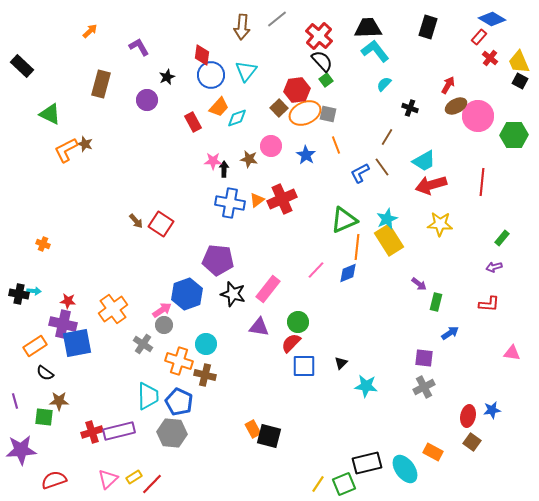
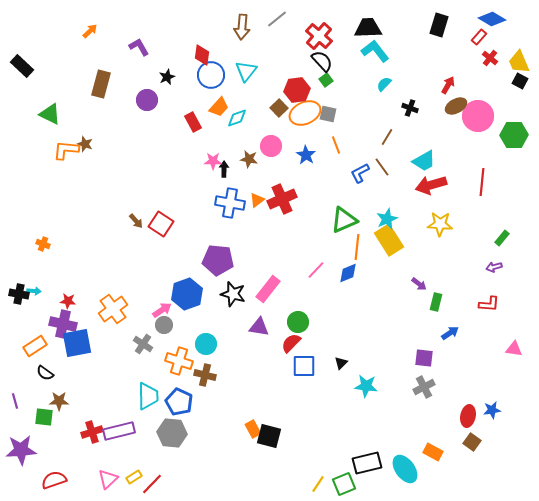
black rectangle at (428, 27): moved 11 px right, 2 px up
orange L-shape at (66, 150): rotated 32 degrees clockwise
pink triangle at (512, 353): moved 2 px right, 4 px up
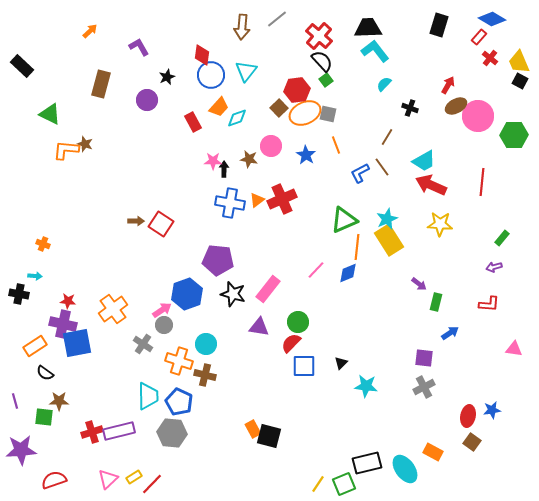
red arrow at (431, 185): rotated 40 degrees clockwise
brown arrow at (136, 221): rotated 49 degrees counterclockwise
cyan arrow at (34, 291): moved 1 px right, 15 px up
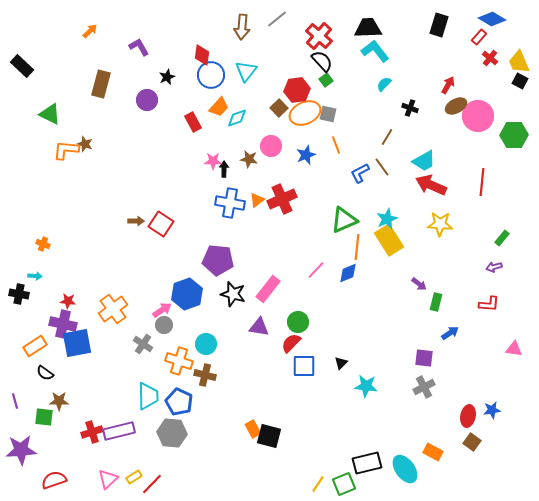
blue star at (306, 155): rotated 18 degrees clockwise
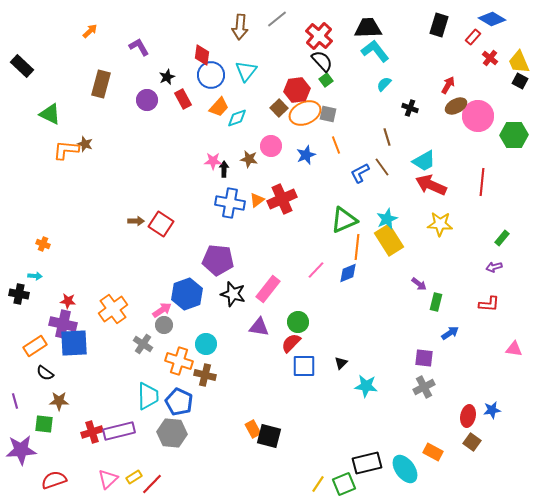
brown arrow at (242, 27): moved 2 px left
red rectangle at (479, 37): moved 6 px left
red rectangle at (193, 122): moved 10 px left, 23 px up
brown line at (387, 137): rotated 48 degrees counterclockwise
blue square at (77, 343): moved 3 px left; rotated 8 degrees clockwise
green square at (44, 417): moved 7 px down
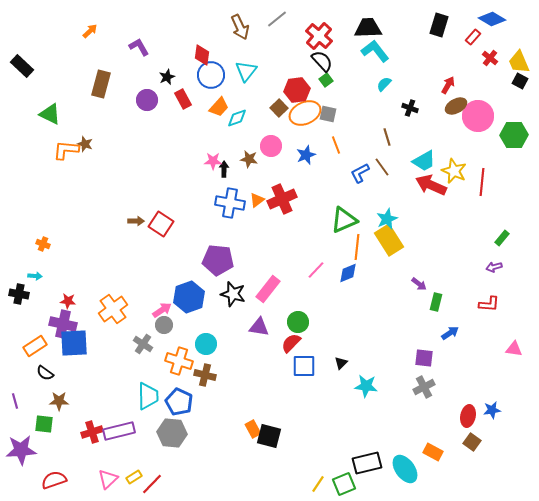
brown arrow at (240, 27): rotated 30 degrees counterclockwise
yellow star at (440, 224): moved 14 px right, 53 px up; rotated 20 degrees clockwise
blue hexagon at (187, 294): moved 2 px right, 3 px down
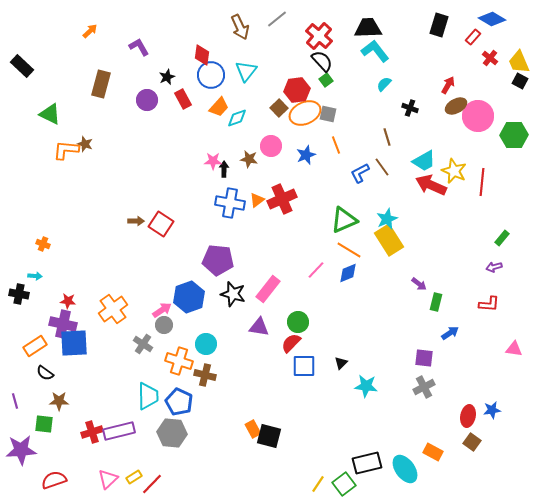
orange line at (357, 247): moved 8 px left, 3 px down; rotated 65 degrees counterclockwise
green square at (344, 484): rotated 15 degrees counterclockwise
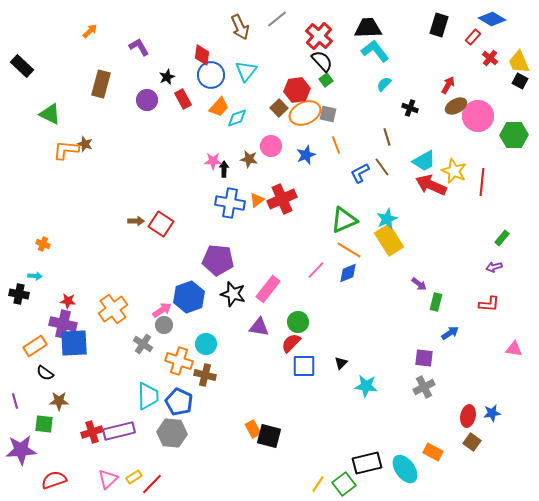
blue star at (492, 410): moved 3 px down
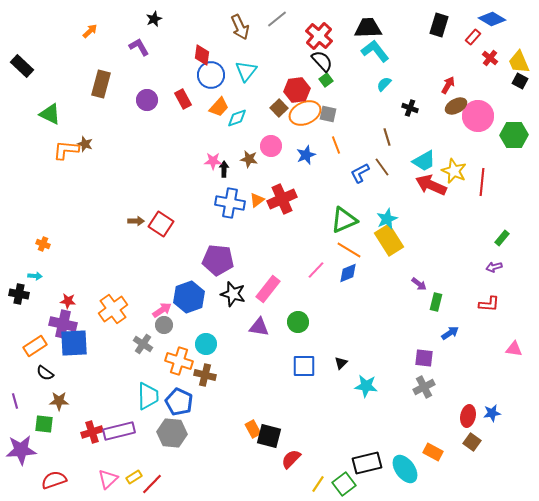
black star at (167, 77): moved 13 px left, 58 px up
red semicircle at (291, 343): moved 116 px down
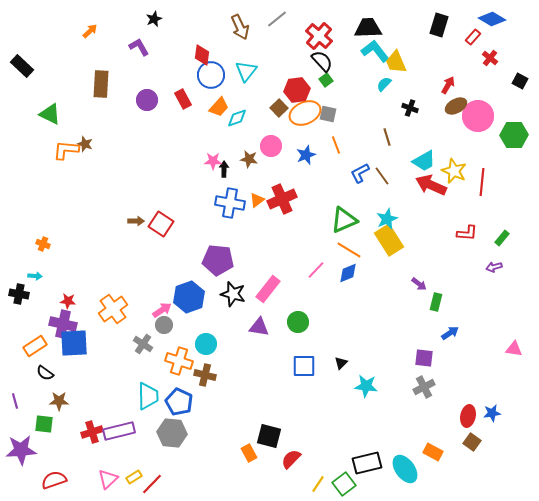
yellow trapezoid at (519, 62): moved 123 px left
brown rectangle at (101, 84): rotated 12 degrees counterclockwise
brown line at (382, 167): moved 9 px down
red L-shape at (489, 304): moved 22 px left, 71 px up
orange rectangle at (253, 429): moved 4 px left, 24 px down
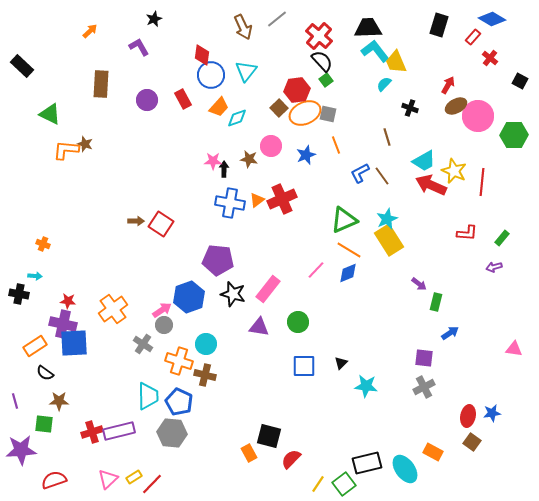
brown arrow at (240, 27): moved 3 px right
